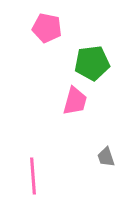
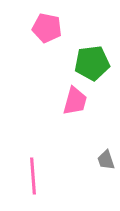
gray trapezoid: moved 3 px down
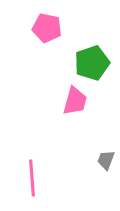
green pentagon: rotated 12 degrees counterclockwise
gray trapezoid: rotated 40 degrees clockwise
pink line: moved 1 px left, 2 px down
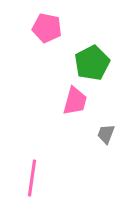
green pentagon: rotated 8 degrees counterclockwise
gray trapezoid: moved 26 px up
pink line: rotated 12 degrees clockwise
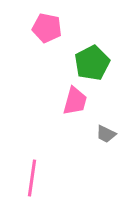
gray trapezoid: rotated 85 degrees counterclockwise
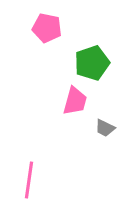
green pentagon: rotated 8 degrees clockwise
gray trapezoid: moved 1 px left, 6 px up
pink line: moved 3 px left, 2 px down
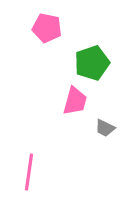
pink line: moved 8 px up
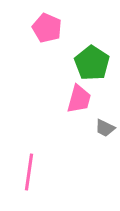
pink pentagon: rotated 12 degrees clockwise
green pentagon: rotated 20 degrees counterclockwise
pink trapezoid: moved 4 px right, 2 px up
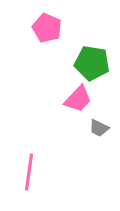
green pentagon: rotated 24 degrees counterclockwise
pink trapezoid: moved 1 px left; rotated 28 degrees clockwise
gray trapezoid: moved 6 px left
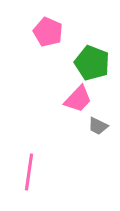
pink pentagon: moved 1 px right, 4 px down
green pentagon: rotated 12 degrees clockwise
gray trapezoid: moved 1 px left, 2 px up
